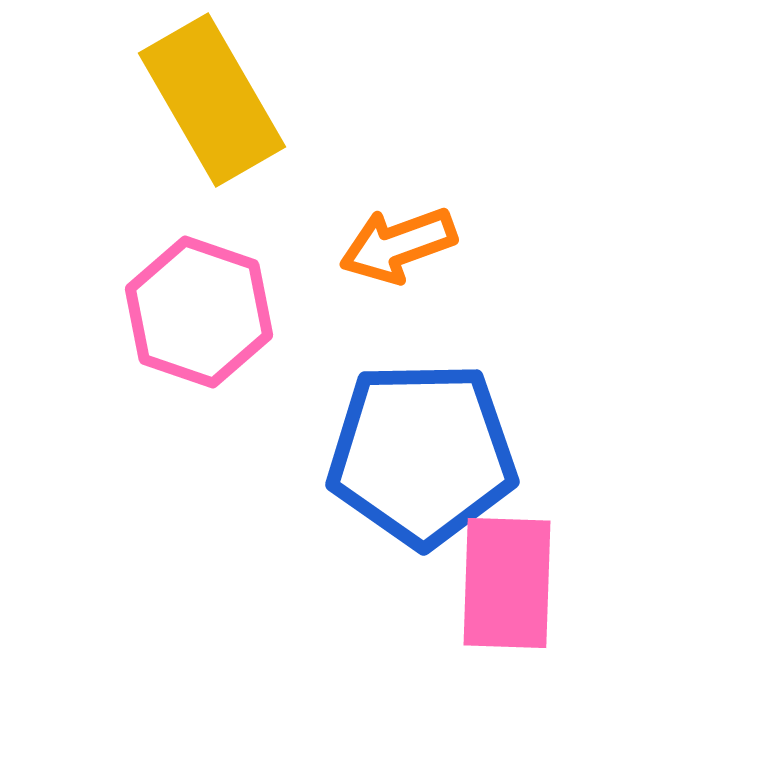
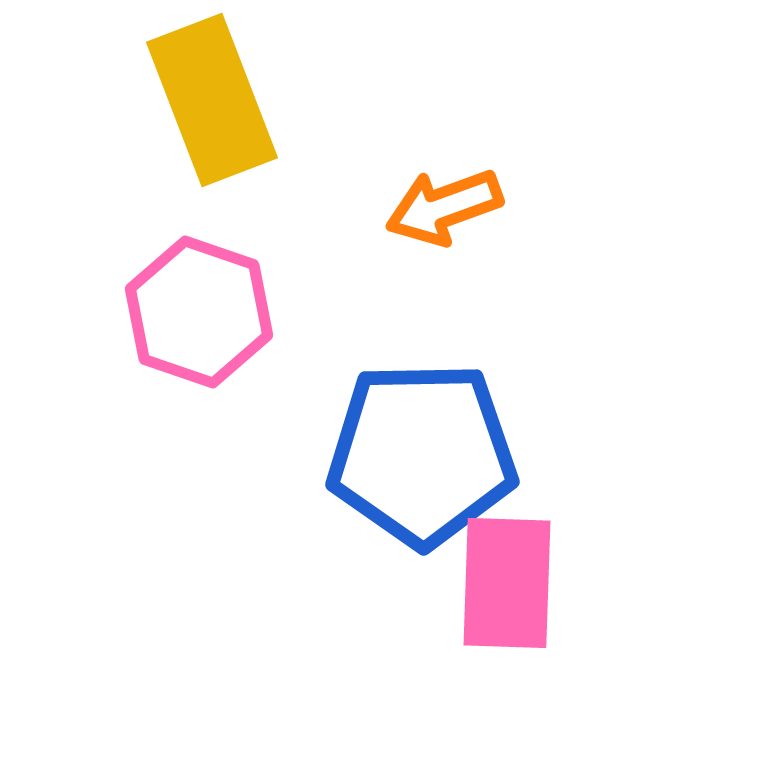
yellow rectangle: rotated 9 degrees clockwise
orange arrow: moved 46 px right, 38 px up
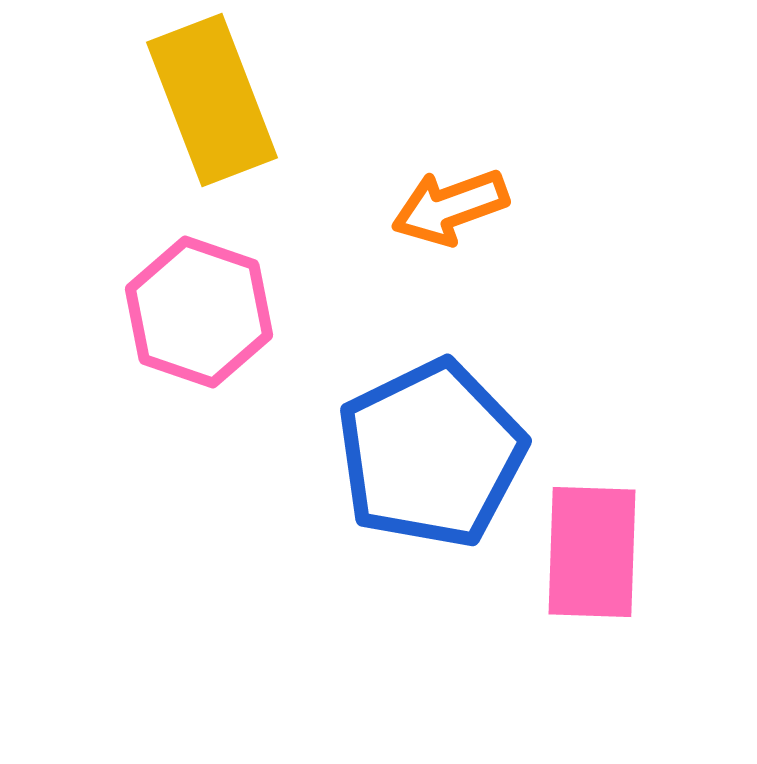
orange arrow: moved 6 px right
blue pentagon: moved 9 px right; rotated 25 degrees counterclockwise
pink rectangle: moved 85 px right, 31 px up
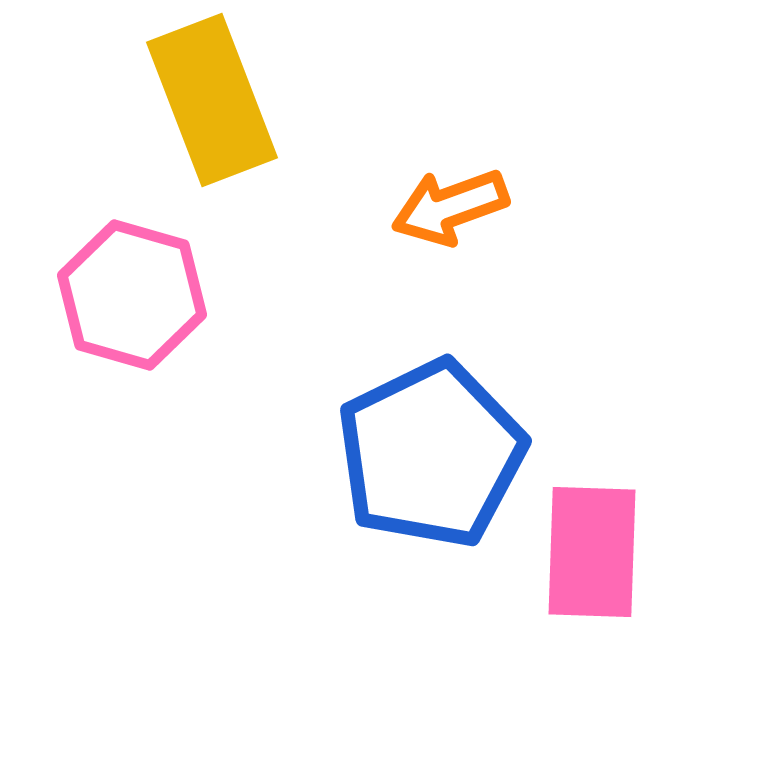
pink hexagon: moved 67 px left, 17 px up; rotated 3 degrees counterclockwise
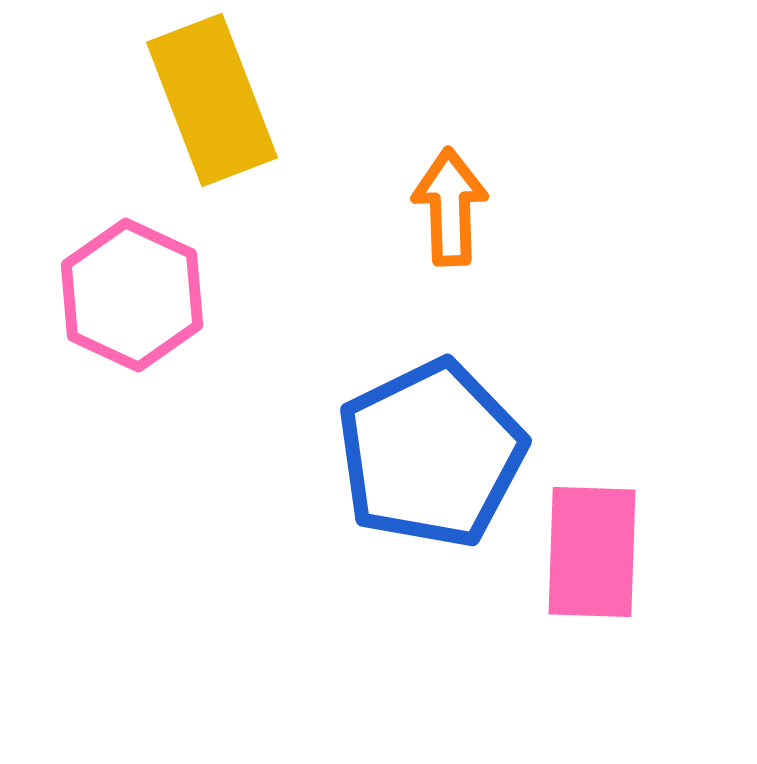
orange arrow: rotated 108 degrees clockwise
pink hexagon: rotated 9 degrees clockwise
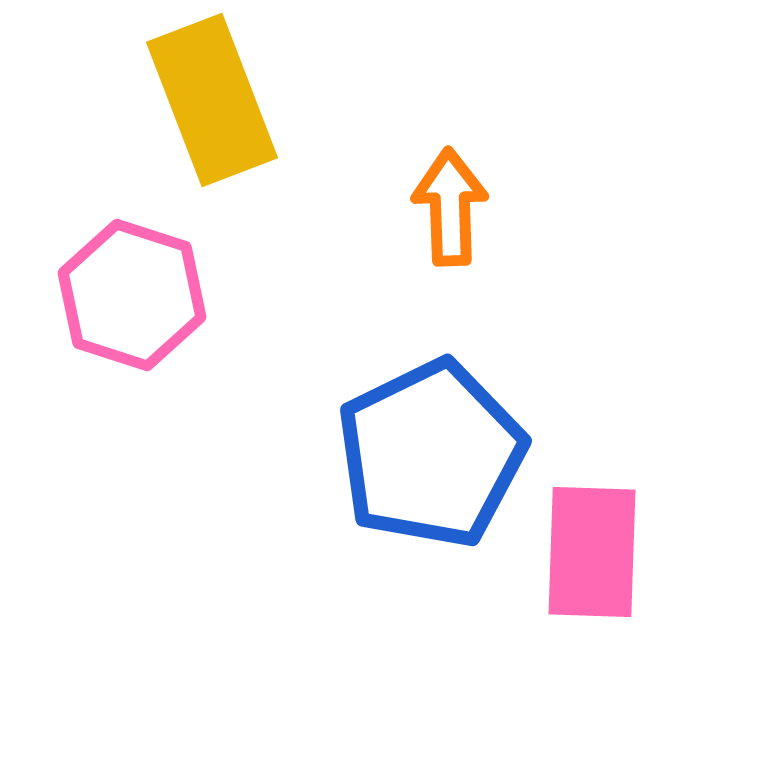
pink hexagon: rotated 7 degrees counterclockwise
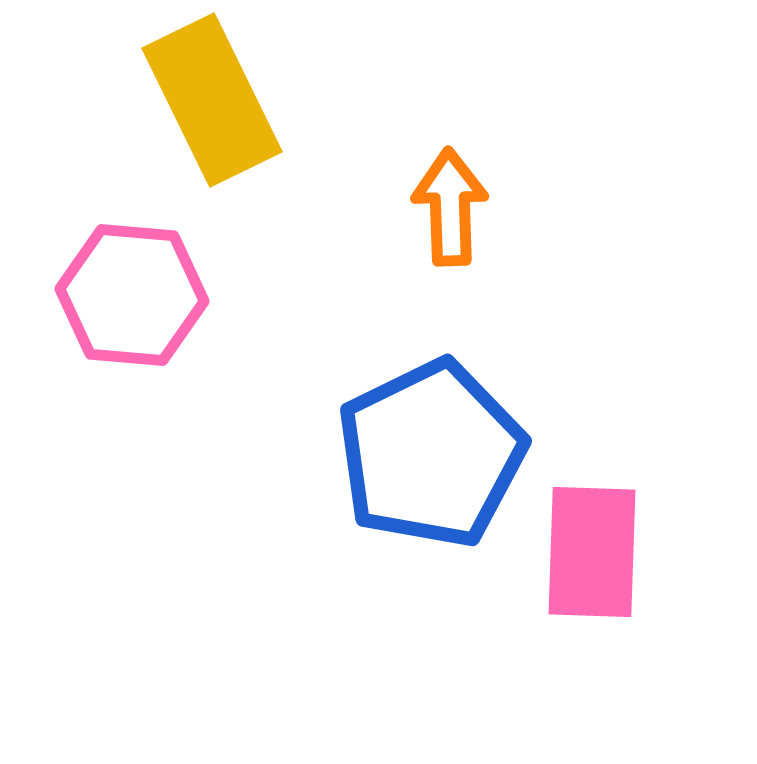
yellow rectangle: rotated 5 degrees counterclockwise
pink hexagon: rotated 13 degrees counterclockwise
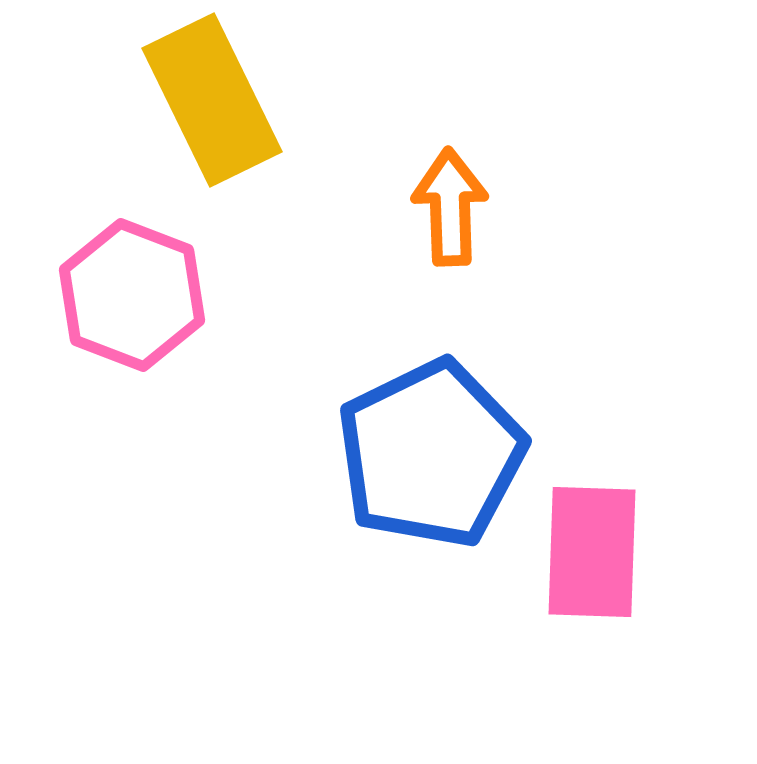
pink hexagon: rotated 16 degrees clockwise
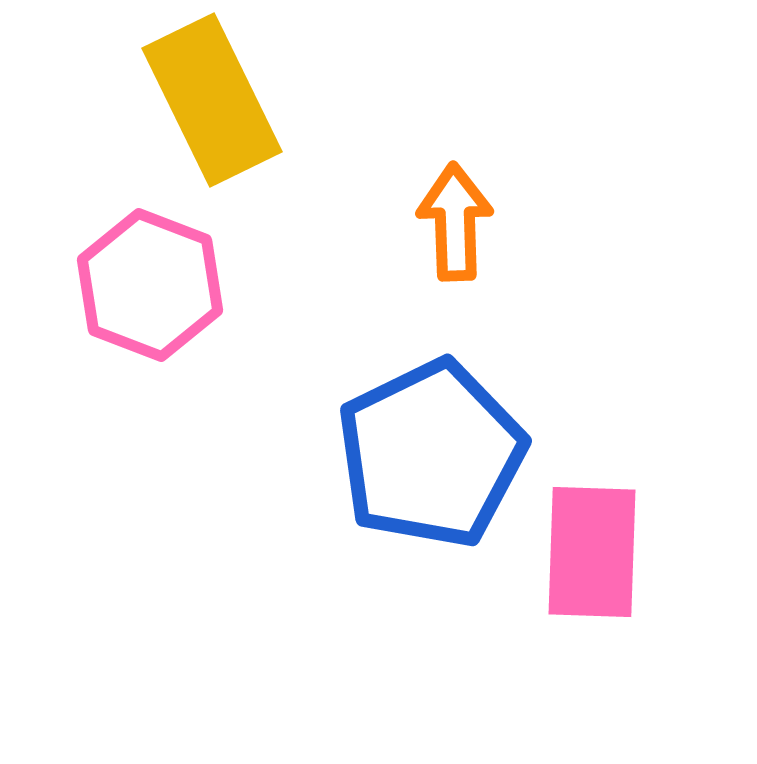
orange arrow: moved 5 px right, 15 px down
pink hexagon: moved 18 px right, 10 px up
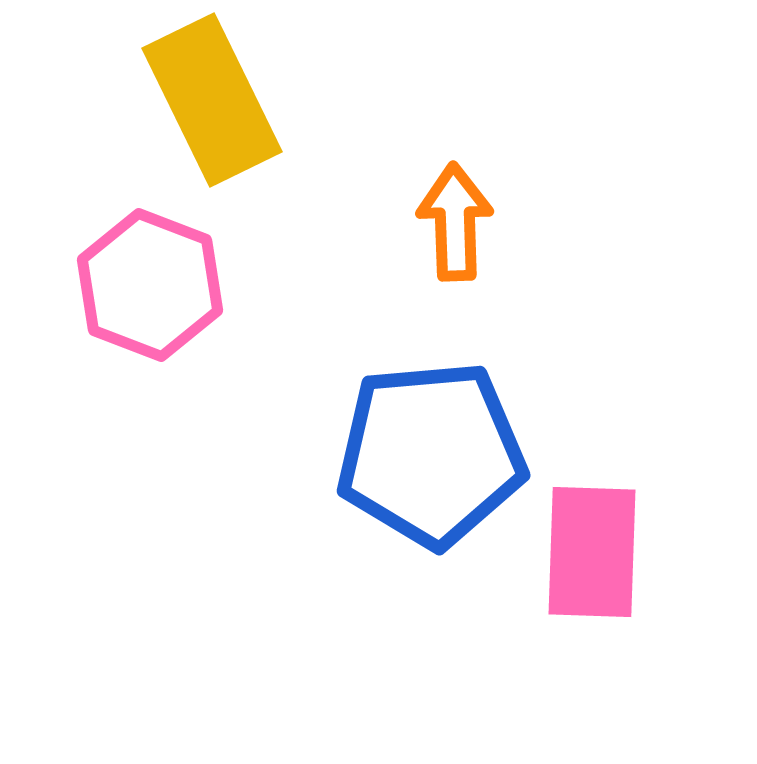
blue pentagon: rotated 21 degrees clockwise
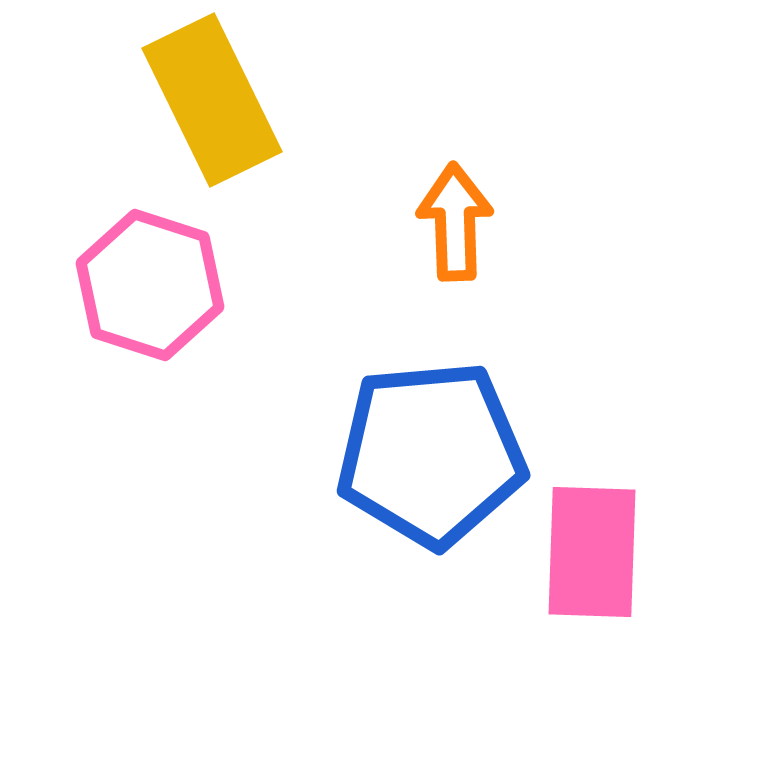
pink hexagon: rotated 3 degrees counterclockwise
